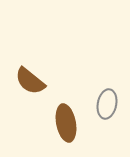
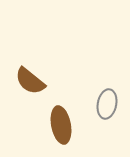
brown ellipse: moved 5 px left, 2 px down
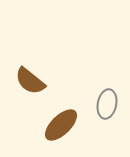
brown ellipse: rotated 57 degrees clockwise
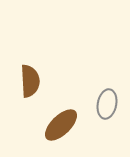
brown semicircle: rotated 132 degrees counterclockwise
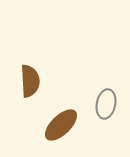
gray ellipse: moved 1 px left
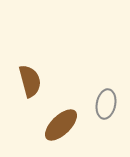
brown semicircle: rotated 12 degrees counterclockwise
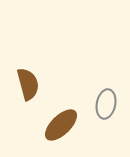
brown semicircle: moved 2 px left, 3 px down
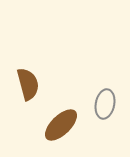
gray ellipse: moved 1 px left
